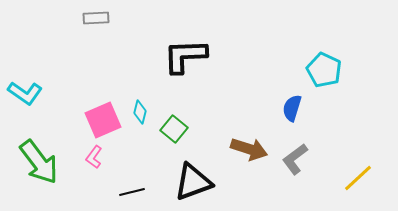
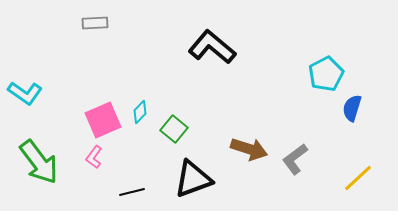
gray rectangle: moved 1 px left, 5 px down
black L-shape: moved 27 px right, 9 px up; rotated 42 degrees clockwise
cyan pentagon: moved 2 px right, 4 px down; rotated 20 degrees clockwise
blue semicircle: moved 60 px right
cyan diamond: rotated 30 degrees clockwise
black triangle: moved 3 px up
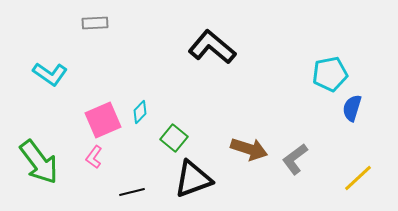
cyan pentagon: moved 4 px right; rotated 16 degrees clockwise
cyan L-shape: moved 25 px right, 19 px up
green square: moved 9 px down
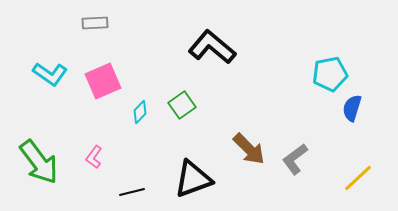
pink square: moved 39 px up
green square: moved 8 px right, 33 px up; rotated 16 degrees clockwise
brown arrow: rotated 27 degrees clockwise
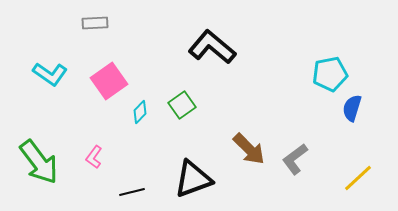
pink square: moved 6 px right; rotated 12 degrees counterclockwise
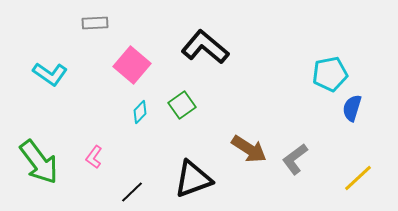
black L-shape: moved 7 px left
pink square: moved 23 px right, 16 px up; rotated 15 degrees counterclockwise
brown arrow: rotated 12 degrees counterclockwise
black line: rotated 30 degrees counterclockwise
